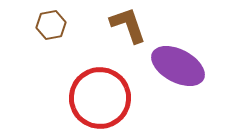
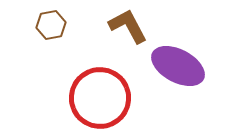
brown L-shape: moved 1 px down; rotated 9 degrees counterclockwise
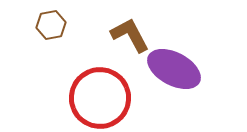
brown L-shape: moved 2 px right, 9 px down
purple ellipse: moved 4 px left, 3 px down
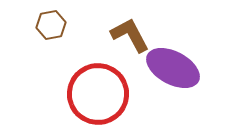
purple ellipse: moved 1 px left, 1 px up
red circle: moved 2 px left, 4 px up
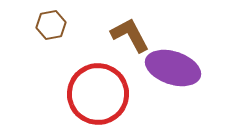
purple ellipse: rotated 10 degrees counterclockwise
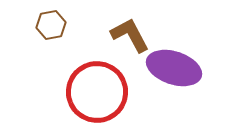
purple ellipse: moved 1 px right
red circle: moved 1 px left, 2 px up
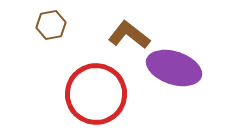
brown L-shape: moved 1 px left; rotated 24 degrees counterclockwise
red circle: moved 1 px left, 2 px down
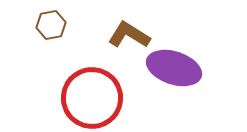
brown L-shape: rotated 6 degrees counterclockwise
red circle: moved 4 px left, 4 px down
